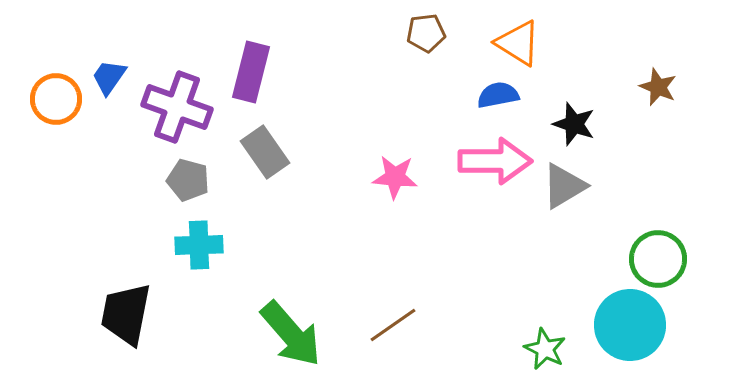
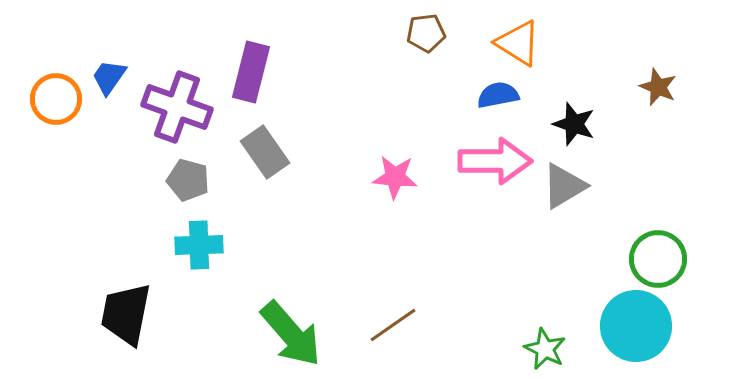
cyan circle: moved 6 px right, 1 px down
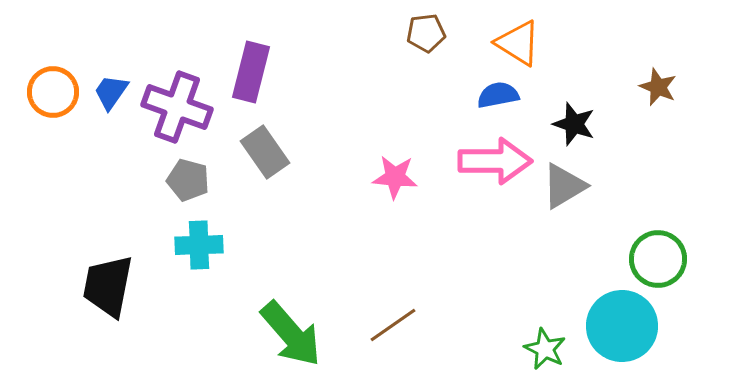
blue trapezoid: moved 2 px right, 15 px down
orange circle: moved 3 px left, 7 px up
black trapezoid: moved 18 px left, 28 px up
cyan circle: moved 14 px left
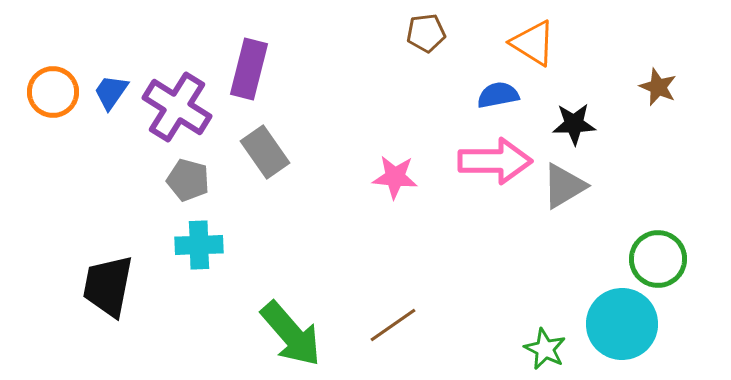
orange triangle: moved 15 px right
purple rectangle: moved 2 px left, 3 px up
purple cross: rotated 12 degrees clockwise
black star: rotated 21 degrees counterclockwise
cyan circle: moved 2 px up
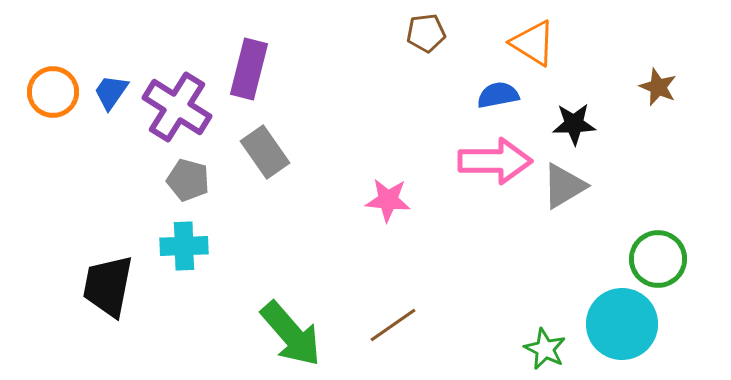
pink star: moved 7 px left, 23 px down
cyan cross: moved 15 px left, 1 px down
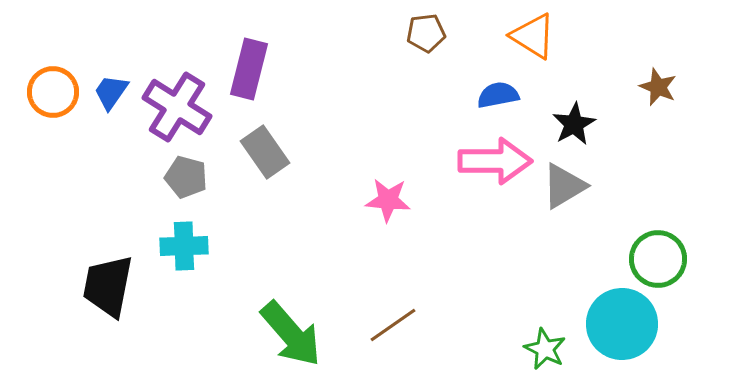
orange triangle: moved 7 px up
black star: rotated 27 degrees counterclockwise
gray pentagon: moved 2 px left, 3 px up
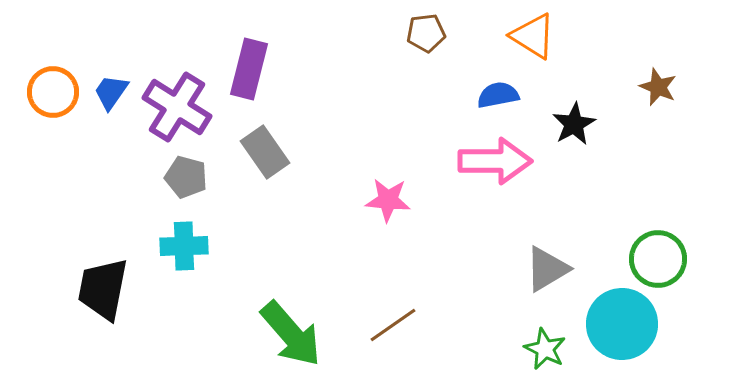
gray triangle: moved 17 px left, 83 px down
black trapezoid: moved 5 px left, 3 px down
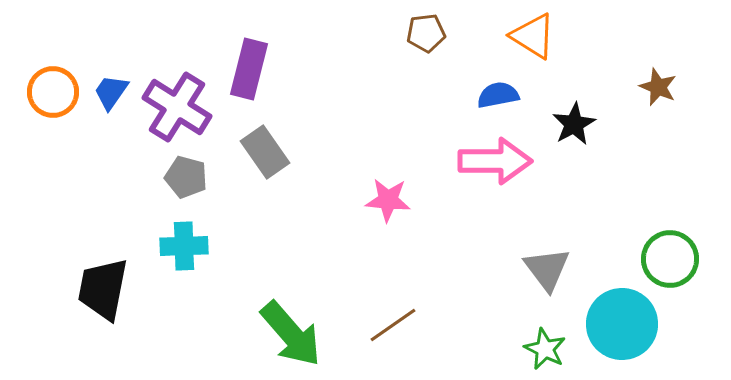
green circle: moved 12 px right
gray triangle: rotated 36 degrees counterclockwise
